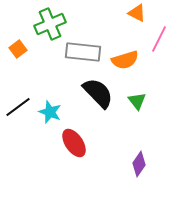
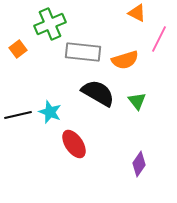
black semicircle: rotated 16 degrees counterclockwise
black line: moved 8 px down; rotated 24 degrees clockwise
red ellipse: moved 1 px down
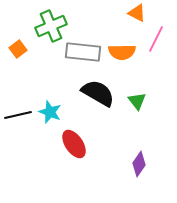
green cross: moved 1 px right, 2 px down
pink line: moved 3 px left
orange semicircle: moved 3 px left, 8 px up; rotated 16 degrees clockwise
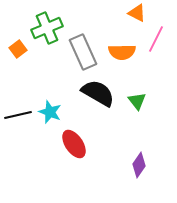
green cross: moved 4 px left, 2 px down
gray rectangle: rotated 60 degrees clockwise
purple diamond: moved 1 px down
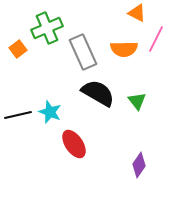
orange semicircle: moved 2 px right, 3 px up
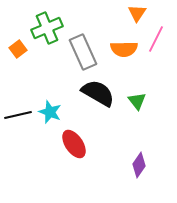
orange triangle: rotated 36 degrees clockwise
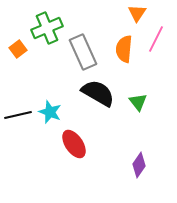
orange semicircle: rotated 96 degrees clockwise
green triangle: moved 1 px right, 1 px down
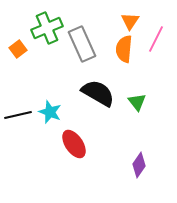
orange triangle: moved 7 px left, 8 px down
gray rectangle: moved 1 px left, 8 px up
green triangle: moved 1 px left
